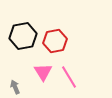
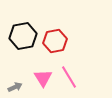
pink triangle: moved 6 px down
gray arrow: rotated 88 degrees clockwise
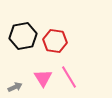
red hexagon: rotated 20 degrees clockwise
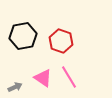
red hexagon: moved 6 px right; rotated 10 degrees clockwise
pink triangle: rotated 24 degrees counterclockwise
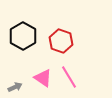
black hexagon: rotated 20 degrees counterclockwise
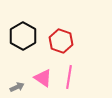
pink line: rotated 40 degrees clockwise
gray arrow: moved 2 px right
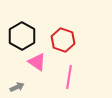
black hexagon: moved 1 px left
red hexagon: moved 2 px right, 1 px up
pink triangle: moved 6 px left, 16 px up
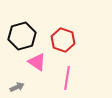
black hexagon: rotated 16 degrees clockwise
pink line: moved 2 px left, 1 px down
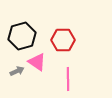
red hexagon: rotated 20 degrees counterclockwise
pink line: moved 1 px right, 1 px down; rotated 10 degrees counterclockwise
gray arrow: moved 16 px up
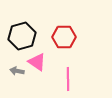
red hexagon: moved 1 px right, 3 px up
gray arrow: rotated 144 degrees counterclockwise
